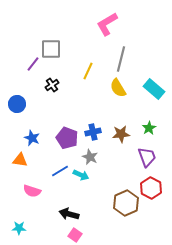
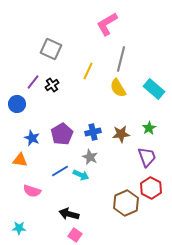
gray square: rotated 25 degrees clockwise
purple line: moved 18 px down
purple pentagon: moved 5 px left, 4 px up; rotated 20 degrees clockwise
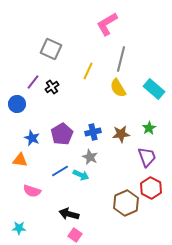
black cross: moved 2 px down
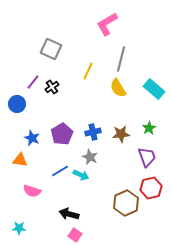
red hexagon: rotated 20 degrees clockwise
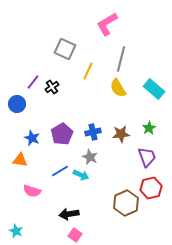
gray square: moved 14 px right
black arrow: rotated 24 degrees counterclockwise
cyan star: moved 3 px left, 3 px down; rotated 24 degrees clockwise
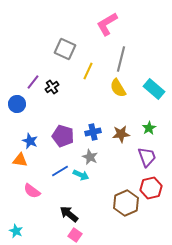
purple pentagon: moved 1 px right, 2 px down; rotated 25 degrees counterclockwise
blue star: moved 2 px left, 3 px down
pink semicircle: rotated 18 degrees clockwise
black arrow: rotated 48 degrees clockwise
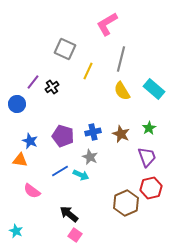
yellow semicircle: moved 4 px right, 3 px down
brown star: rotated 30 degrees clockwise
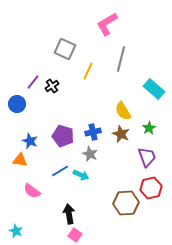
black cross: moved 1 px up
yellow semicircle: moved 1 px right, 20 px down
gray star: moved 3 px up
brown hexagon: rotated 20 degrees clockwise
black arrow: rotated 42 degrees clockwise
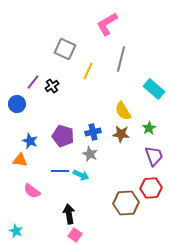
brown star: rotated 18 degrees counterclockwise
purple trapezoid: moved 7 px right, 1 px up
blue line: rotated 30 degrees clockwise
red hexagon: rotated 10 degrees clockwise
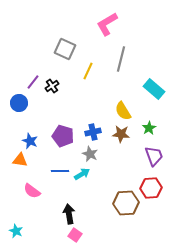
blue circle: moved 2 px right, 1 px up
cyan arrow: moved 1 px right, 1 px up; rotated 56 degrees counterclockwise
